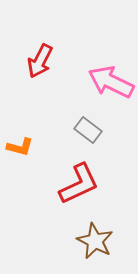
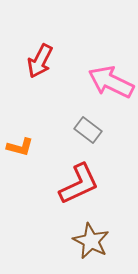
brown star: moved 4 px left
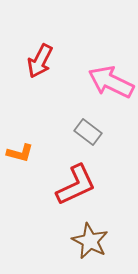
gray rectangle: moved 2 px down
orange L-shape: moved 6 px down
red L-shape: moved 3 px left, 1 px down
brown star: moved 1 px left
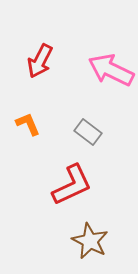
pink arrow: moved 12 px up
orange L-shape: moved 8 px right, 29 px up; rotated 128 degrees counterclockwise
red L-shape: moved 4 px left
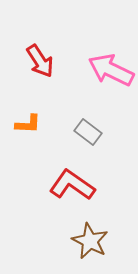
red arrow: rotated 60 degrees counterclockwise
orange L-shape: rotated 116 degrees clockwise
red L-shape: rotated 120 degrees counterclockwise
